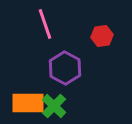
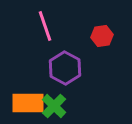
pink line: moved 2 px down
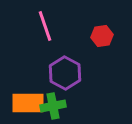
purple hexagon: moved 5 px down
green cross: moved 1 px left; rotated 35 degrees clockwise
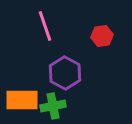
orange rectangle: moved 6 px left, 3 px up
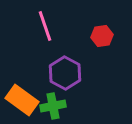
orange rectangle: rotated 36 degrees clockwise
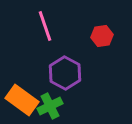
green cross: moved 3 px left; rotated 15 degrees counterclockwise
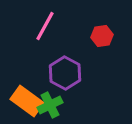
pink line: rotated 48 degrees clockwise
orange rectangle: moved 5 px right, 1 px down
green cross: moved 1 px up
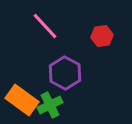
pink line: rotated 72 degrees counterclockwise
orange rectangle: moved 5 px left, 1 px up
